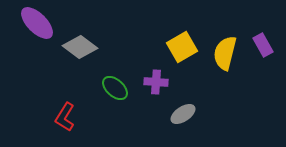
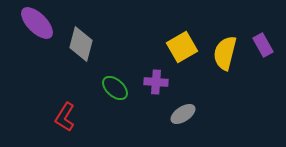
gray diamond: moved 1 px right, 3 px up; rotated 68 degrees clockwise
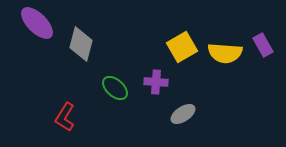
yellow semicircle: rotated 100 degrees counterclockwise
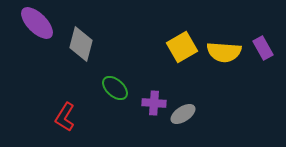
purple rectangle: moved 3 px down
yellow semicircle: moved 1 px left, 1 px up
purple cross: moved 2 px left, 21 px down
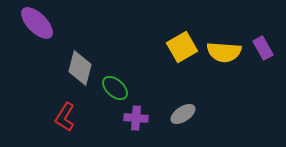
gray diamond: moved 1 px left, 24 px down
purple cross: moved 18 px left, 15 px down
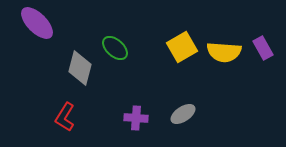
green ellipse: moved 40 px up
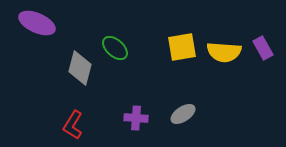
purple ellipse: rotated 21 degrees counterclockwise
yellow square: rotated 20 degrees clockwise
red L-shape: moved 8 px right, 8 px down
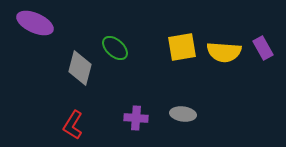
purple ellipse: moved 2 px left
gray ellipse: rotated 40 degrees clockwise
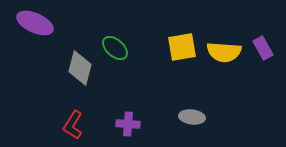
gray ellipse: moved 9 px right, 3 px down
purple cross: moved 8 px left, 6 px down
